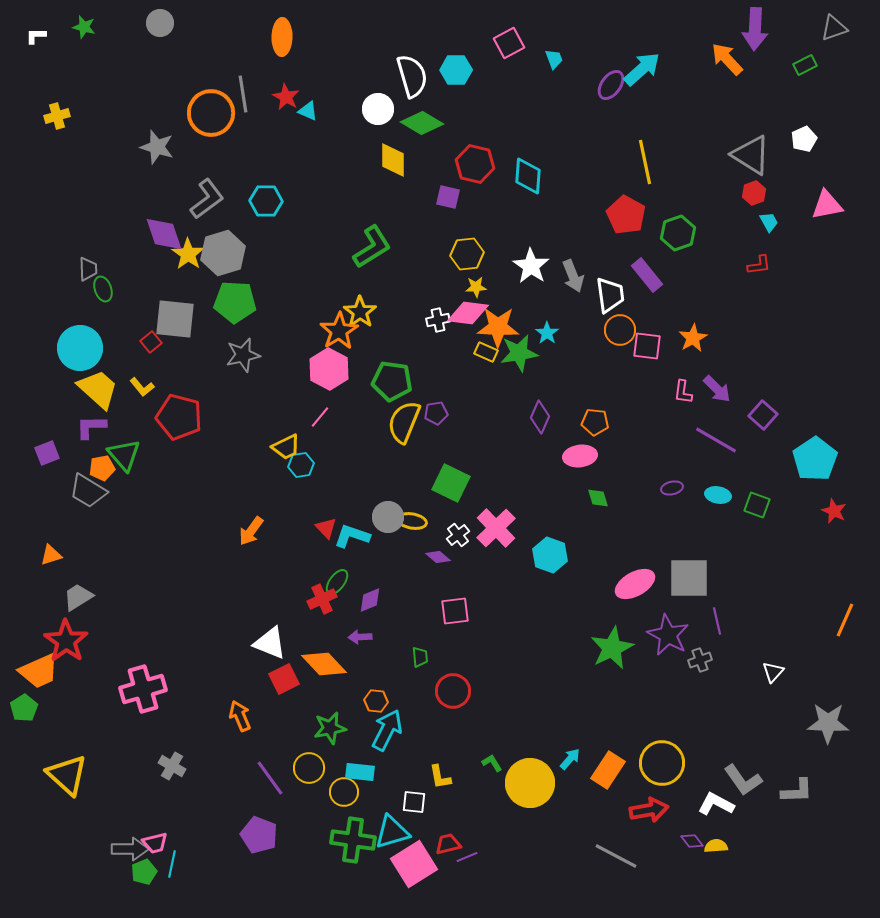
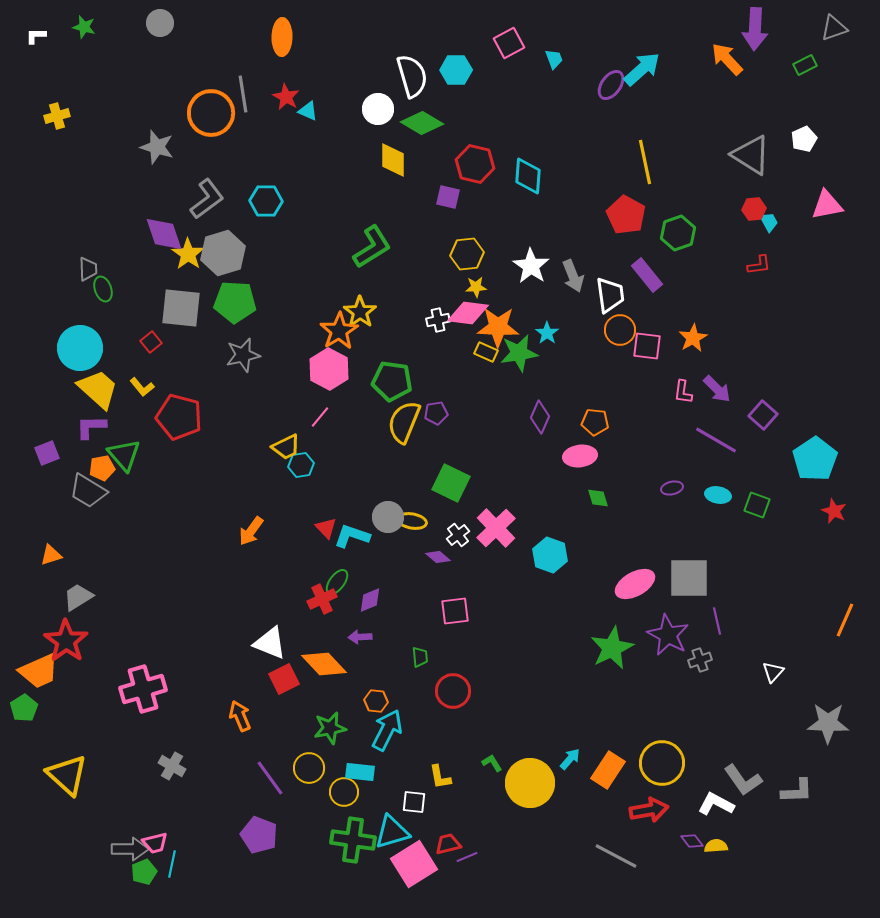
red hexagon at (754, 193): moved 16 px down; rotated 15 degrees clockwise
gray square at (175, 319): moved 6 px right, 11 px up
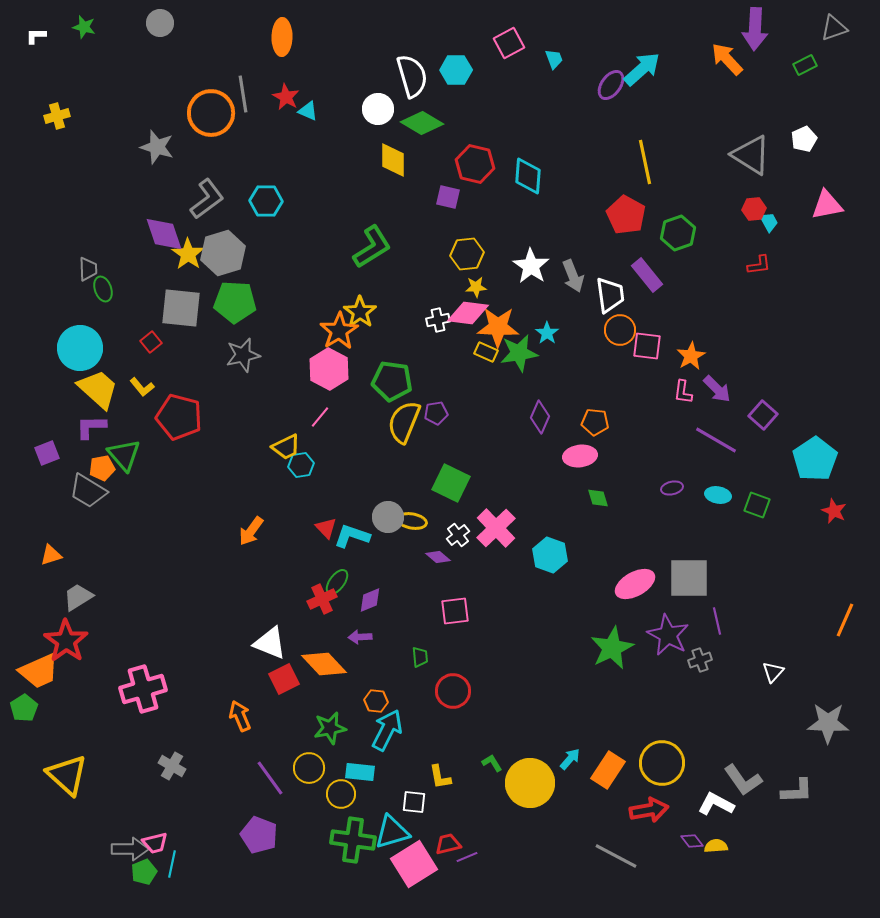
orange star at (693, 338): moved 2 px left, 18 px down
yellow circle at (344, 792): moved 3 px left, 2 px down
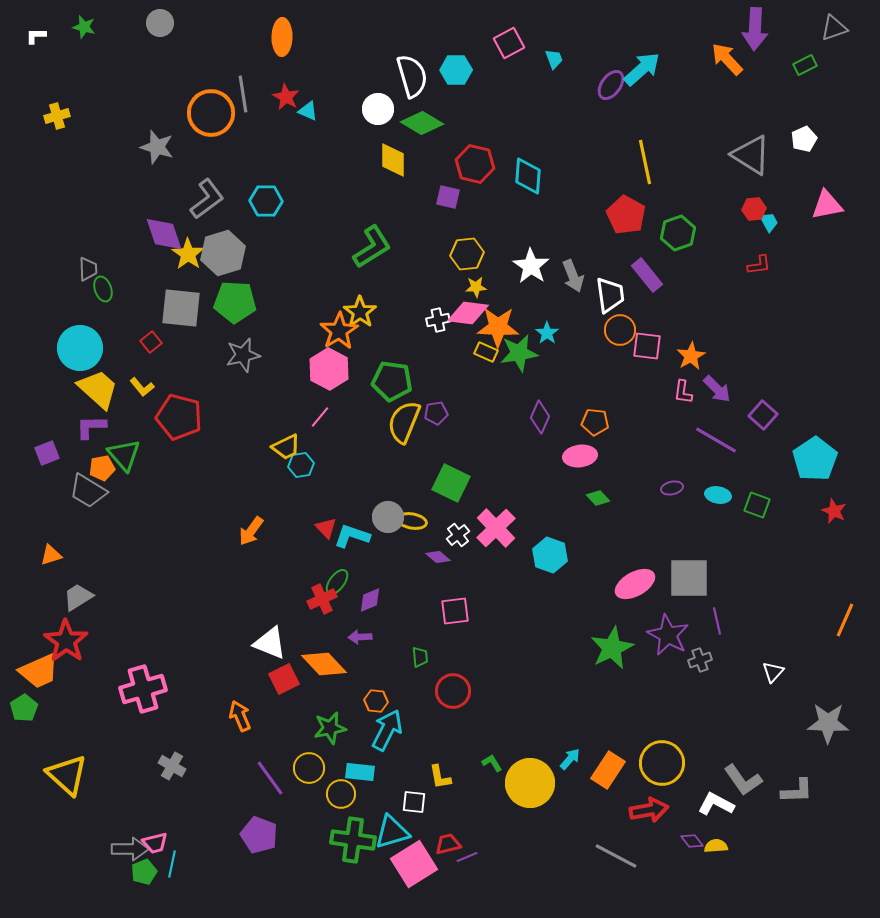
green diamond at (598, 498): rotated 25 degrees counterclockwise
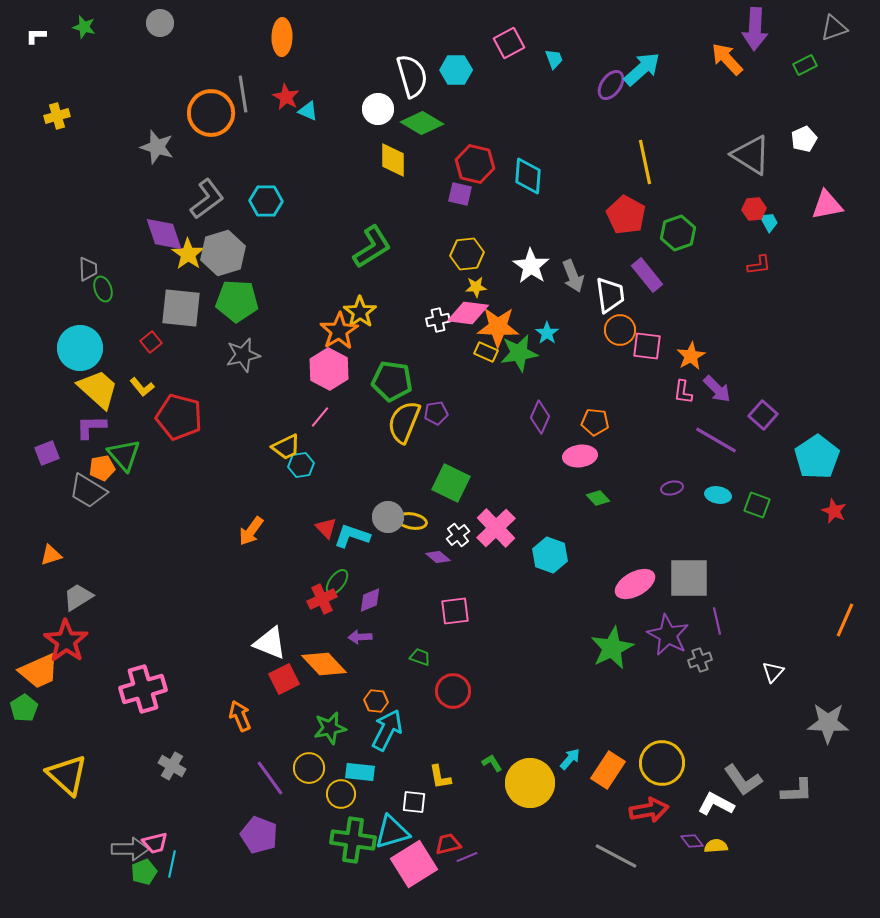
purple square at (448, 197): moved 12 px right, 3 px up
green pentagon at (235, 302): moved 2 px right, 1 px up
cyan pentagon at (815, 459): moved 2 px right, 2 px up
green trapezoid at (420, 657): rotated 65 degrees counterclockwise
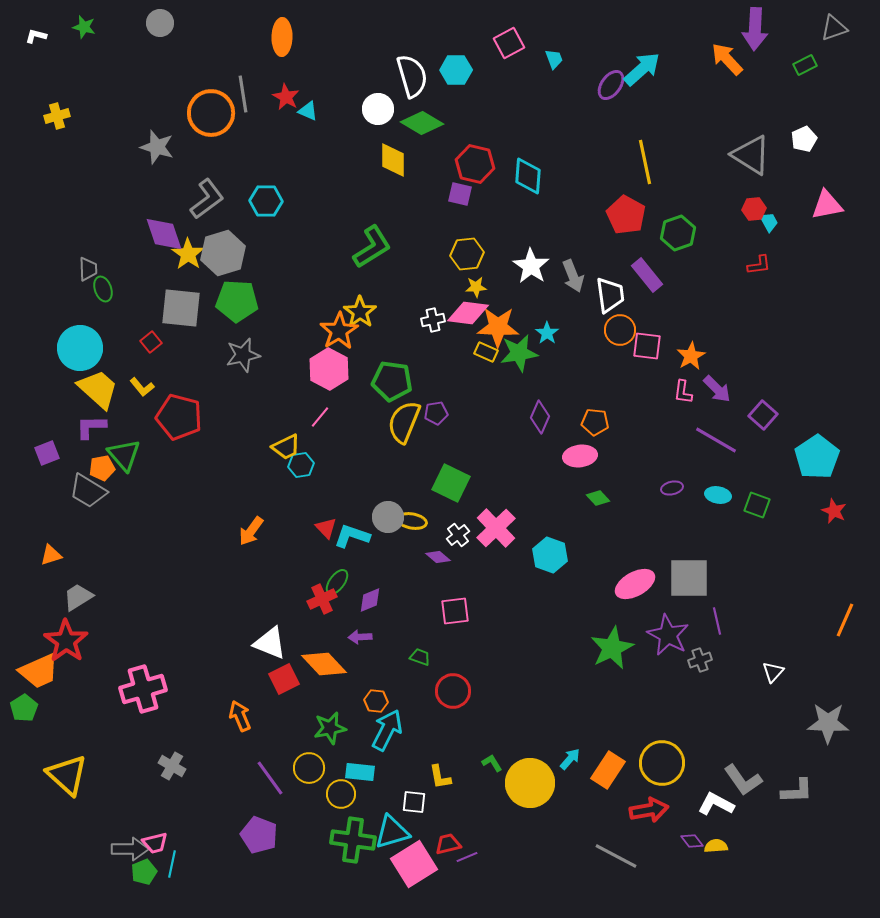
white L-shape at (36, 36): rotated 15 degrees clockwise
white cross at (438, 320): moved 5 px left
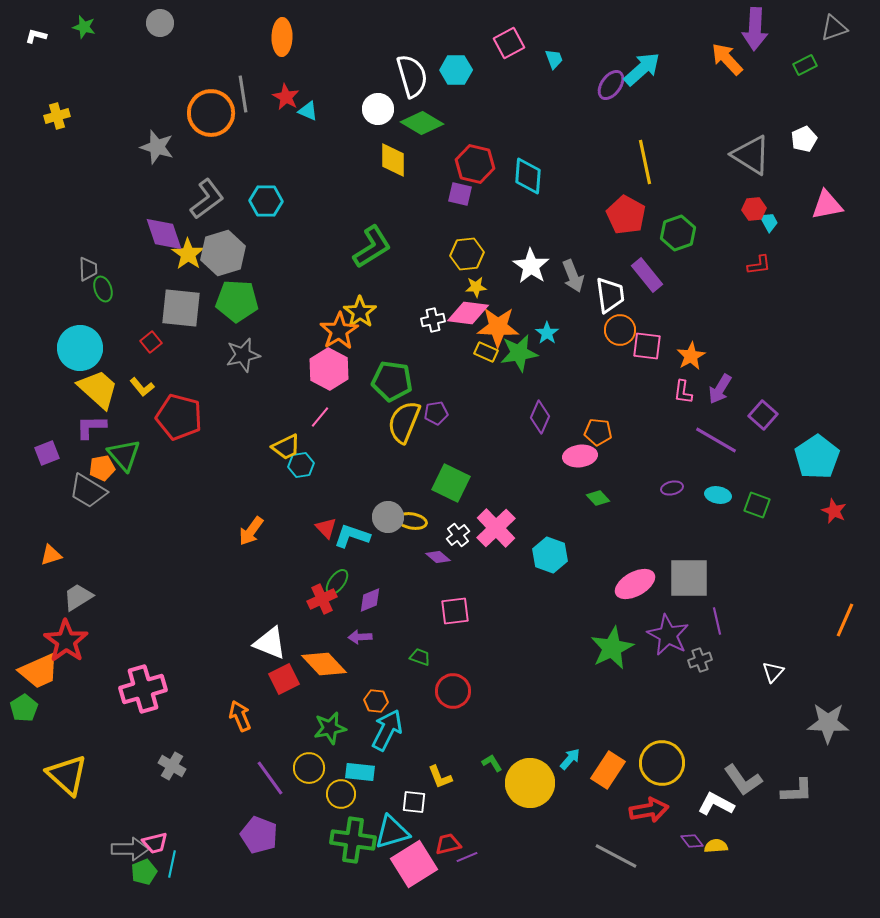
purple arrow at (717, 389): moved 3 px right; rotated 76 degrees clockwise
orange pentagon at (595, 422): moved 3 px right, 10 px down
yellow L-shape at (440, 777): rotated 12 degrees counterclockwise
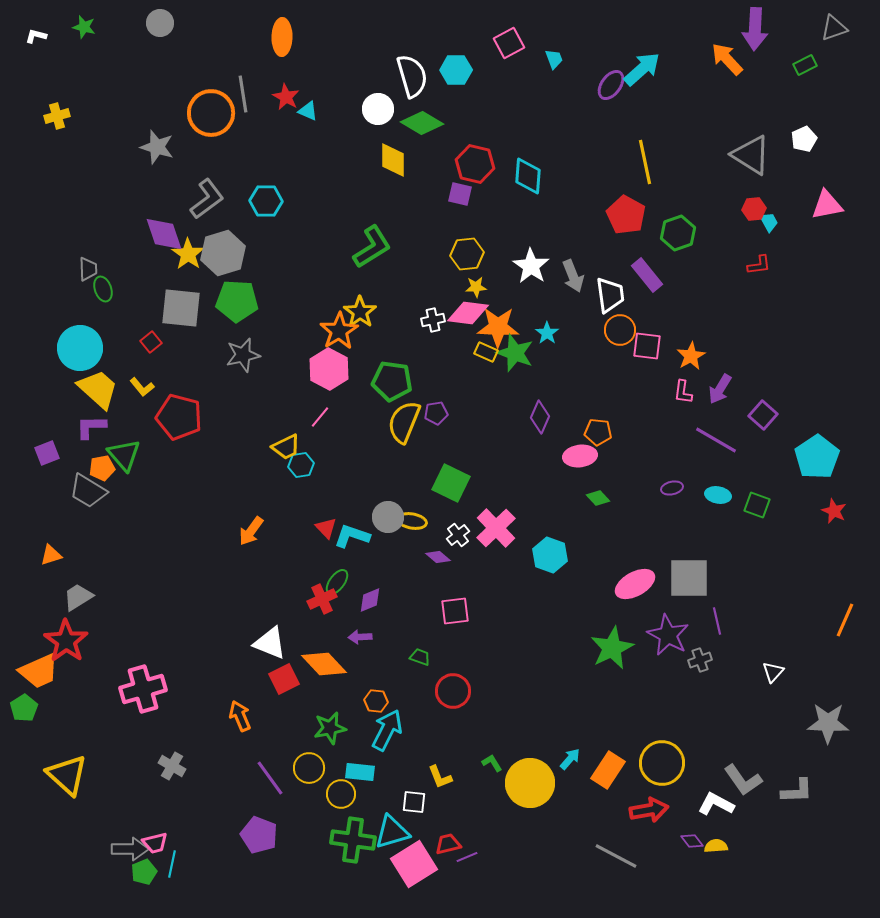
green star at (519, 353): moved 4 px left; rotated 30 degrees clockwise
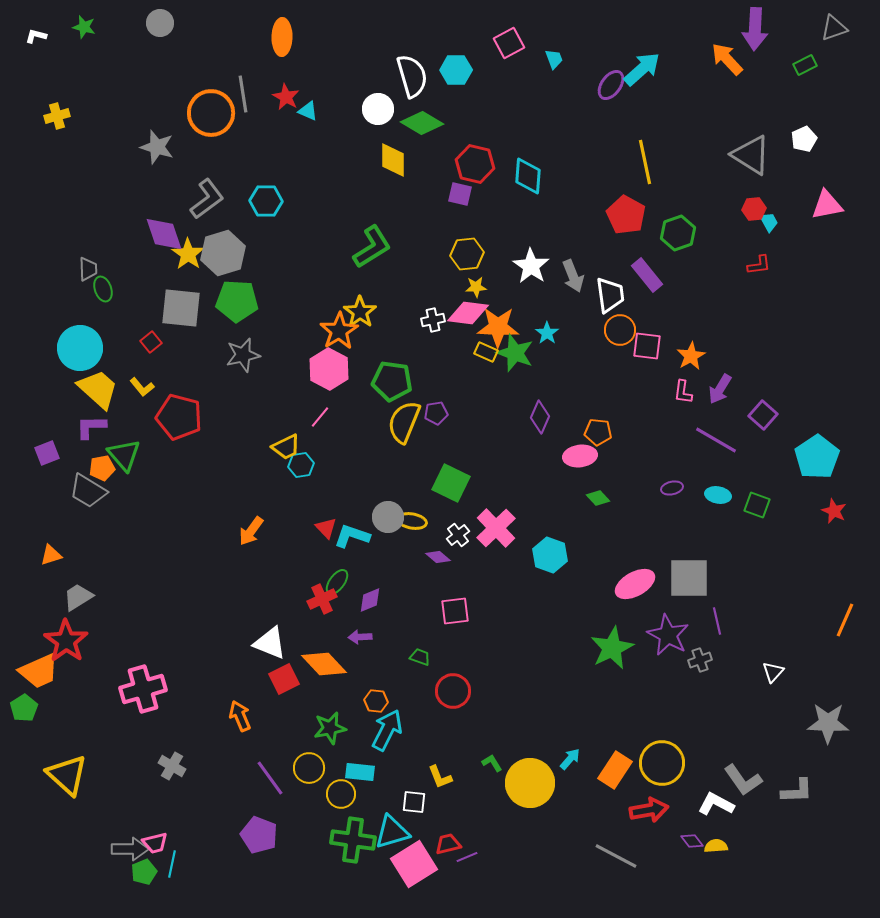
orange rectangle at (608, 770): moved 7 px right
